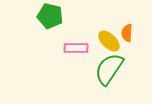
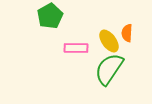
green pentagon: rotated 30 degrees clockwise
yellow ellipse: rotated 10 degrees clockwise
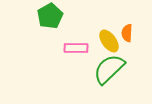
green semicircle: rotated 12 degrees clockwise
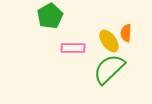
orange semicircle: moved 1 px left
pink rectangle: moved 3 px left
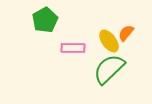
green pentagon: moved 5 px left, 4 px down
orange semicircle: rotated 36 degrees clockwise
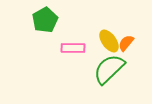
orange semicircle: moved 10 px down
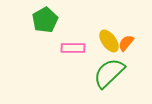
green semicircle: moved 4 px down
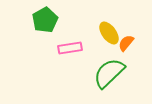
yellow ellipse: moved 8 px up
pink rectangle: moved 3 px left; rotated 10 degrees counterclockwise
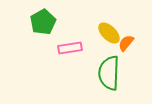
green pentagon: moved 2 px left, 2 px down
yellow ellipse: rotated 10 degrees counterclockwise
green semicircle: rotated 44 degrees counterclockwise
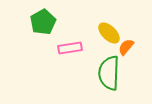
orange semicircle: moved 4 px down
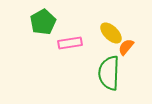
yellow ellipse: moved 2 px right
pink rectangle: moved 5 px up
